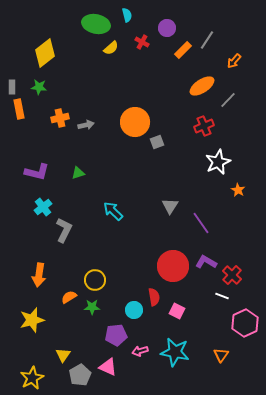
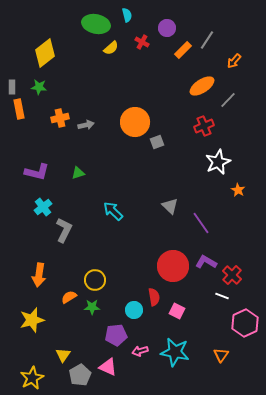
gray triangle at (170, 206): rotated 18 degrees counterclockwise
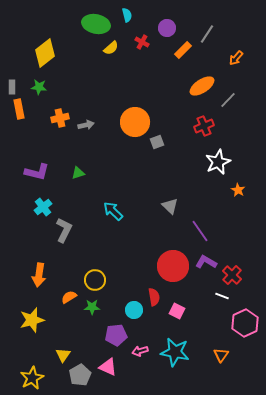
gray line at (207, 40): moved 6 px up
orange arrow at (234, 61): moved 2 px right, 3 px up
purple line at (201, 223): moved 1 px left, 8 px down
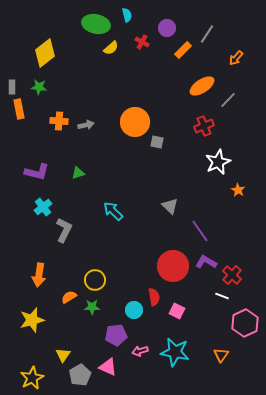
orange cross at (60, 118): moved 1 px left, 3 px down; rotated 18 degrees clockwise
gray square at (157, 142): rotated 32 degrees clockwise
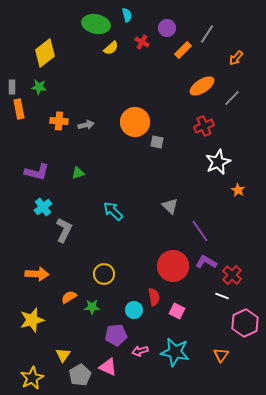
gray line at (228, 100): moved 4 px right, 2 px up
orange arrow at (39, 275): moved 2 px left, 1 px up; rotated 95 degrees counterclockwise
yellow circle at (95, 280): moved 9 px right, 6 px up
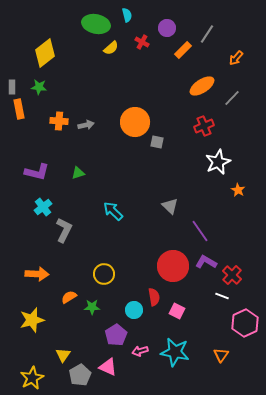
purple pentagon at (116, 335): rotated 25 degrees counterclockwise
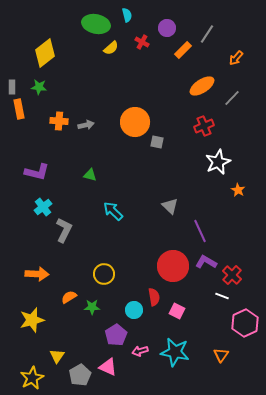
green triangle at (78, 173): moved 12 px right, 2 px down; rotated 32 degrees clockwise
purple line at (200, 231): rotated 10 degrees clockwise
yellow triangle at (63, 355): moved 6 px left, 1 px down
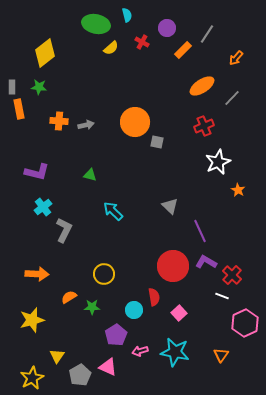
pink square at (177, 311): moved 2 px right, 2 px down; rotated 21 degrees clockwise
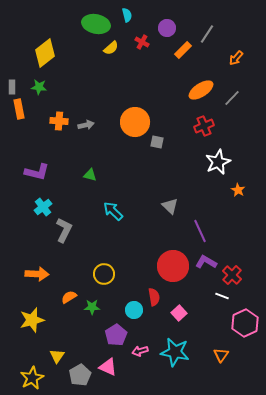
orange ellipse at (202, 86): moved 1 px left, 4 px down
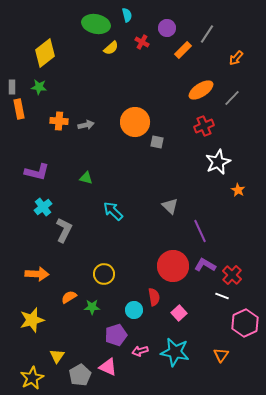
green triangle at (90, 175): moved 4 px left, 3 px down
purple L-shape at (206, 262): moved 1 px left, 3 px down
purple pentagon at (116, 335): rotated 15 degrees clockwise
